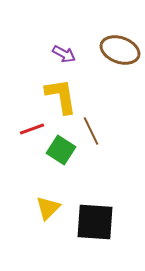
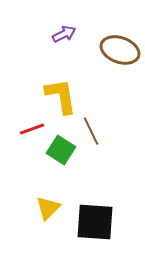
purple arrow: moved 20 px up; rotated 55 degrees counterclockwise
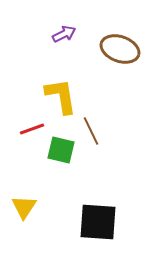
brown ellipse: moved 1 px up
green square: rotated 20 degrees counterclockwise
yellow triangle: moved 24 px left, 1 px up; rotated 12 degrees counterclockwise
black square: moved 3 px right
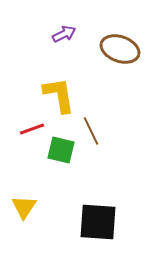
yellow L-shape: moved 2 px left, 1 px up
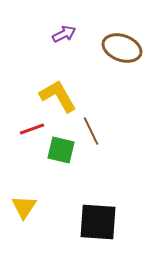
brown ellipse: moved 2 px right, 1 px up
yellow L-shape: moved 1 px left, 1 px down; rotated 21 degrees counterclockwise
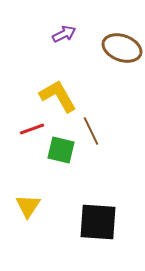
yellow triangle: moved 4 px right, 1 px up
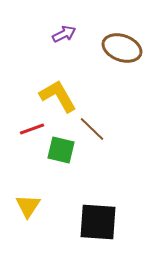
brown line: moved 1 px right, 2 px up; rotated 20 degrees counterclockwise
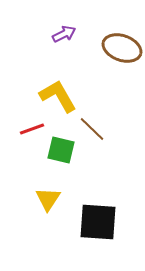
yellow triangle: moved 20 px right, 7 px up
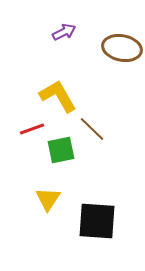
purple arrow: moved 2 px up
brown ellipse: rotated 9 degrees counterclockwise
green square: rotated 24 degrees counterclockwise
black square: moved 1 px left, 1 px up
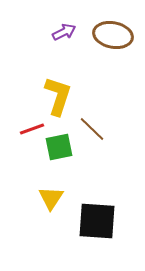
brown ellipse: moved 9 px left, 13 px up
yellow L-shape: rotated 48 degrees clockwise
green square: moved 2 px left, 3 px up
yellow triangle: moved 3 px right, 1 px up
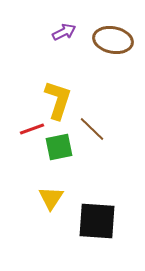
brown ellipse: moved 5 px down
yellow L-shape: moved 4 px down
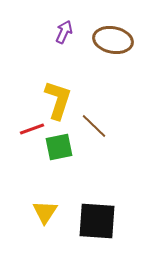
purple arrow: rotated 40 degrees counterclockwise
brown line: moved 2 px right, 3 px up
yellow triangle: moved 6 px left, 14 px down
